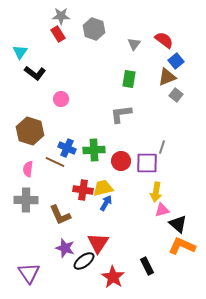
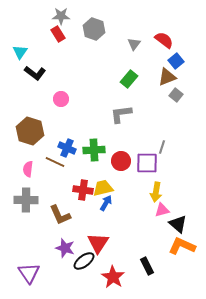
green rectangle: rotated 30 degrees clockwise
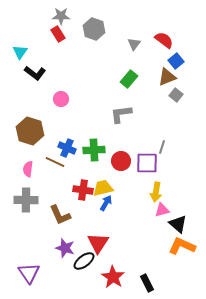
black rectangle: moved 17 px down
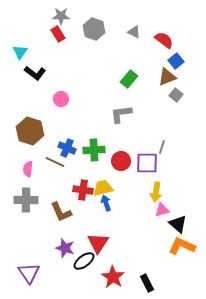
gray triangle: moved 12 px up; rotated 40 degrees counterclockwise
blue arrow: rotated 49 degrees counterclockwise
brown L-shape: moved 1 px right, 3 px up
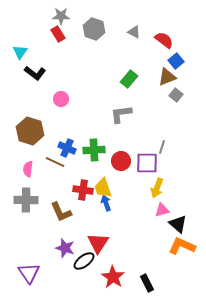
yellow trapezoid: rotated 95 degrees counterclockwise
yellow arrow: moved 1 px right, 4 px up; rotated 12 degrees clockwise
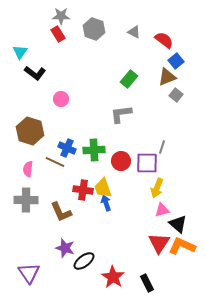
red triangle: moved 61 px right
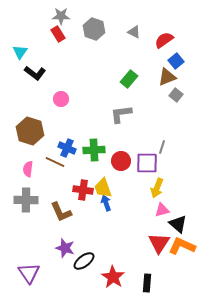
red semicircle: rotated 72 degrees counterclockwise
black rectangle: rotated 30 degrees clockwise
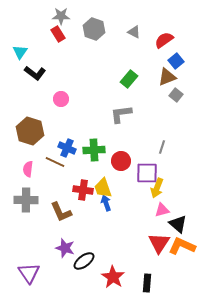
purple square: moved 10 px down
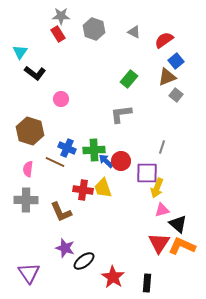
blue arrow: moved 42 px up; rotated 28 degrees counterclockwise
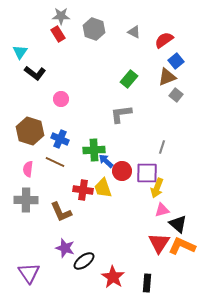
blue cross: moved 7 px left, 9 px up
red circle: moved 1 px right, 10 px down
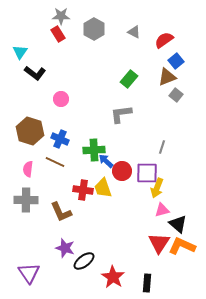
gray hexagon: rotated 10 degrees clockwise
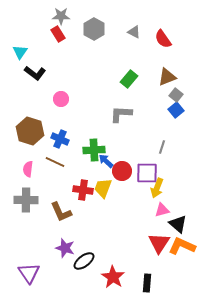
red semicircle: moved 1 px left, 1 px up; rotated 90 degrees counterclockwise
blue square: moved 49 px down
gray L-shape: rotated 10 degrees clockwise
yellow trapezoid: rotated 40 degrees clockwise
